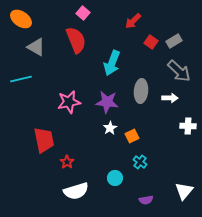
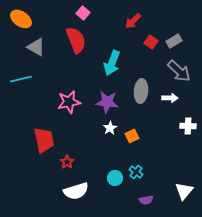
cyan cross: moved 4 px left, 10 px down
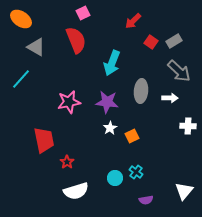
pink square: rotated 24 degrees clockwise
cyan line: rotated 35 degrees counterclockwise
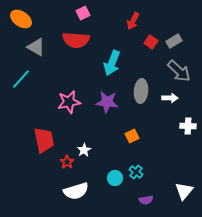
red arrow: rotated 18 degrees counterclockwise
red semicircle: rotated 116 degrees clockwise
white star: moved 26 px left, 22 px down
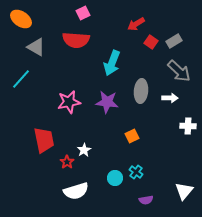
red arrow: moved 3 px right, 3 px down; rotated 30 degrees clockwise
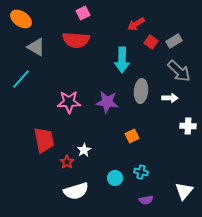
cyan arrow: moved 10 px right, 3 px up; rotated 20 degrees counterclockwise
pink star: rotated 10 degrees clockwise
cyan cross: moved 5 px right; rotated 24 degrees counterclockwise
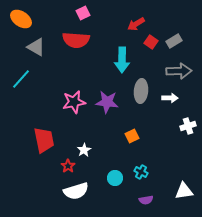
gray arrow: rotated 45 degrees counterclockwise
pink star: moved 5 px right; rotated 10 degrees counterclockwise
white cross: rotated 21 degrees counterclockwise
red star: moved 1 px right, 4 px down
cyan cross: rotated 16 degrees clockwise
white triangle: rotated 42 degrees clockwise
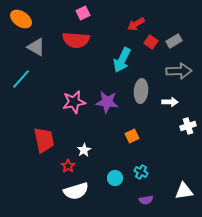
cyan arrow: rotated 25 degrees clockwise
white arrow: moved 4 px down
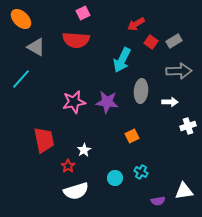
orange ellipse: rotated 10 degrees clockwise
purple semicircle: moved 12 px right, 1 px down
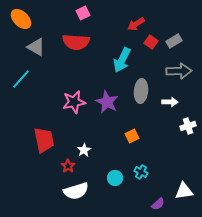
red semicircle: moved 2 px down
purple star: rotated 20 degrees clockwise
purple semicircle: moved 3 px down; rotated 32 degrees counterclockwise
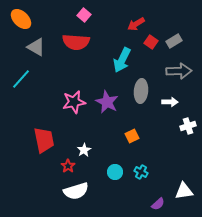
pink square: moved 1 px right, 2 px down; rotated 24 degrees counterclockwise
cyan circle: moved 6 px up
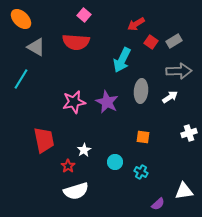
cyan line: rotated 10 degrees counterclockwise
white arrow: moved 5 px up; rotated 35 degrees counterclockwise
white cross: moved 1 px right, 7 px down
orange square: moved 11 px right, 1 px down; rotated 32 degrees clockwise
cyan circle: moved 10 px up
